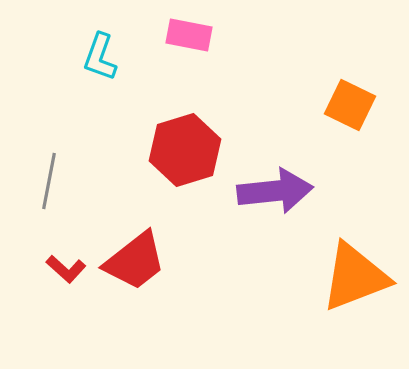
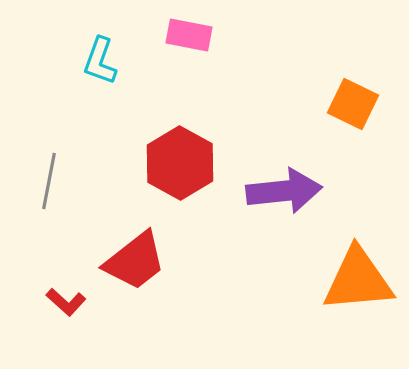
cyan L-shape: moved 4 px down
orange square: moved 3 px right, 1 px up
red hexagon: moved 5 px left, 13 px down; rotated 14 degrees counterclockwise
purple arrow: moved 9 px right
red L-shape: moved 33 px down
orange triangle: moved 3 px right, 3 px down; rotated 16 degrees clockwise
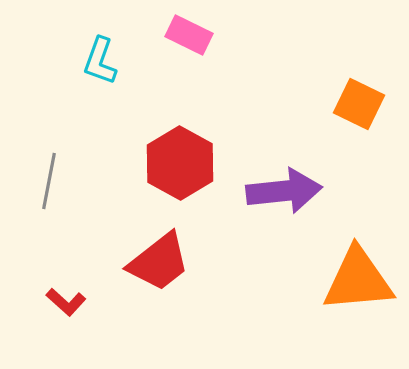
pink rectangle: rotated 15 degrees clockwise
orange square: moved 6 px right
red trapezoid: moved 24 px right, 1 px down
